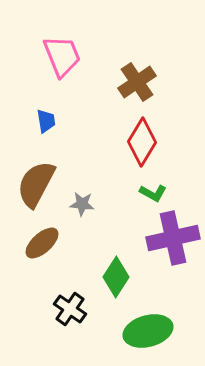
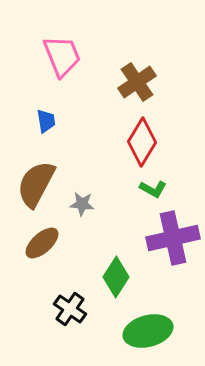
green L-shape: moved 4 px up
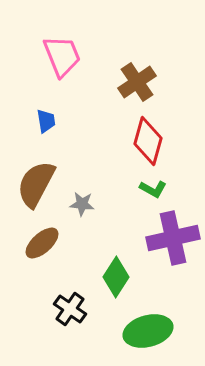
red diamond: moved 6 px right, 1 px up; rotated 15 degrees counterclockwise
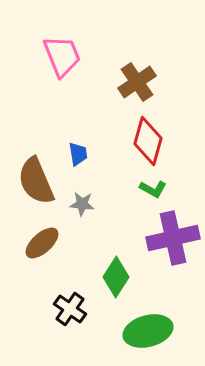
blue trapezoid: moved 32 px right, 33 px down
brown semicircle: moved 3 px up; rotated 51 degrees counterclockwise
